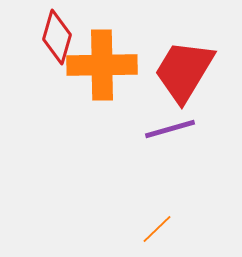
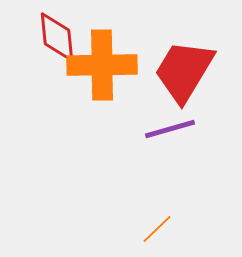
red diamond: rotated 22 degrees counterclockwise
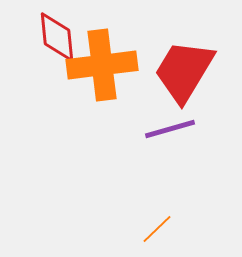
orange cross: rotated 6 degrees counterclockwise
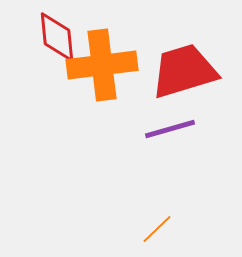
red trapezoid: rotated 42 degrees clockwise
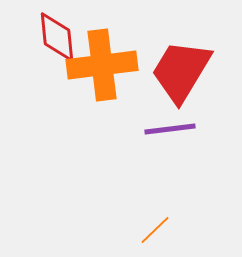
red trapezoid: moved 3 px left; rotated 42 degrees counterclockwise
purple line: rotated 9 degrees clockwise
orange line: moved 2 px left, 1 px down
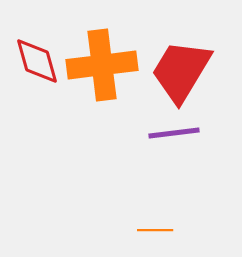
red diamond: moved 20 px left, 24 px down; rotated 10 degrees counterclockwise
purple line: moved 4 px right, 4 px down
orange line: rotated 44 degrees clockwise
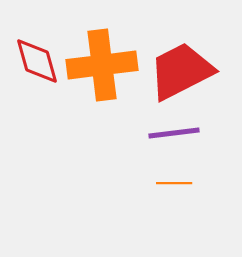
red trapezoid: rotated 32 degrees clockwise
orange line: moved 19 px right, 47 px up
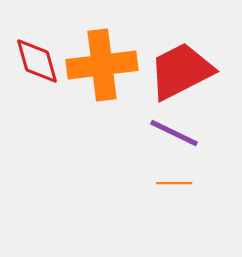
purple line: rotated 33 degrees clockwise
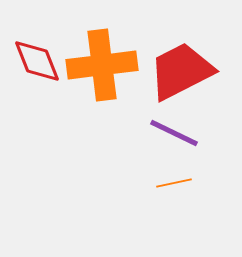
red diamond: rotated 6 degrees counterclockwise
orange line: rotated 12 degrees counterclockwise
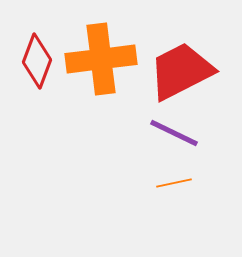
red diamond: rotated 42 degrees clockwise
orange cross: moved 1 px left, 6 px up
